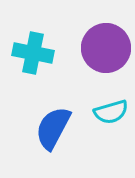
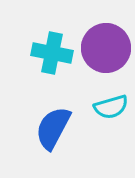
cyan cross: moved 19 px right
cyan semicircle: moved 5 px up
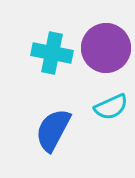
cyan semicircle: rotated 8 degrees counterclockwise
blue semicircle: moved 2 px down
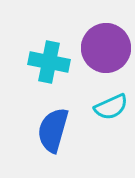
cyan cross: moved 3 px left, 9 px down
blue semicircle: rotated 12 degrees counterclockwise
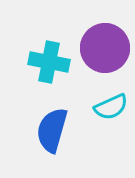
purple circle: moved 1 px left
blue semicircle: moved 1 px left
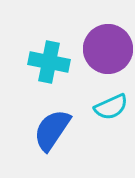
purple circle: moved 3 px right, 1 px down
blue semicircle: rotated 18 degrees clockwise
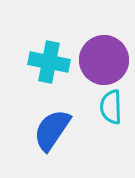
purple circle: moved 4 px left, 11 px down
cyan semicircle: rotated 112 degrees clockwise
